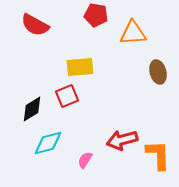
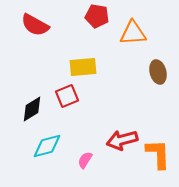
red pentagon: moved 1 px right, 1 px down
yellow rectangle: moved 3 px right
cyan diamond: moved 1 px left, 3 px down
orange L-shape: moved 1 px up
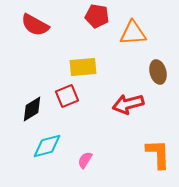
red arrow: moved 6 px right, 36 px up
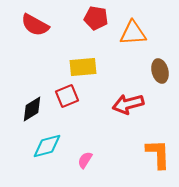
red pentagon: moved 1 px left, 2 px down
brown ellipse: moved 2 px right, 1 px up
